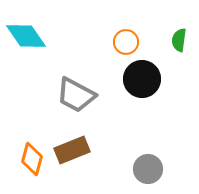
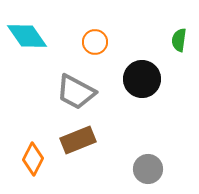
cyan diamond: moved 1 px right
orange circle: moved 31 px left
gray trapezoid: moved 3 px up
brown rectangle: moved 6 px right, 10 px up
orange diamond: moved 1 px right; rotated 12 degrees clockwise
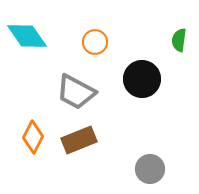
brown rectangle: moved 1 px right
orange diamond: moved 22 px up
gray circle: moved 2 px right
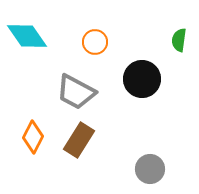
brown rectangle: rotated 36 degrees counterclockwise
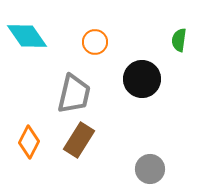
gray trapezoid: moved 2 px left, 2 px down; rotated 105 degrees counterclockwise
orange diamond: moved 4 px left, 5 px down
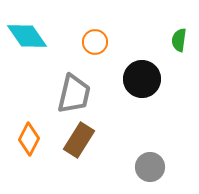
orange diamond: moved 3 px up
gray circle: moved 2 px up
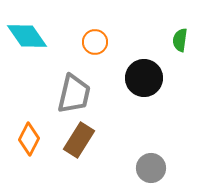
green semicircle: moved 1 px right
black circle: moved 2 px right, 1 px up
gray circle: moved 1 px right, 1 px down
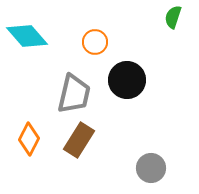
cyan diamond: rotated 6 degrees counterclockwise
green semicircle: moved 7 px left, 23 px up; rotated 10 degrees clockwise
black circle: moved 17 px left, 2 px down
